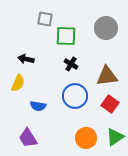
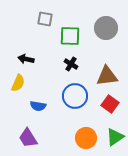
green square: moved 4 px right
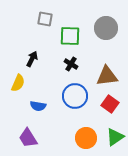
black arrow: moved 6 px right; rotated 105 degrees clockwise
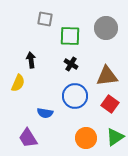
black arrow: moved 1 px left, 1 px down; rotated 35 degrees counterclockwise
blue semicircle: moved 7 px right, 7 px down
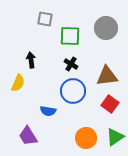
blue circle: moved 2 px left, 5 px up
blue semicircle: moved 3 px right, 2 px up
purple trapezoid: moved 2 px up
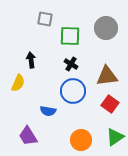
orange circle: moved 5 px left, 2 px down
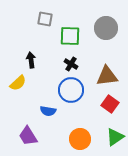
yellow semicircle: rotated 24 degrees clockwise
blue circle: moved 2 px left, 1 px up
orange circle: moved 1 px left, 1 px up
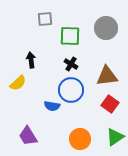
gray square: rotated 14 degrees counterclockwise
blue semicircle: moved 4 px right, 5 px up
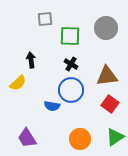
purple trapezoid: moved 1 px left, 2 px down
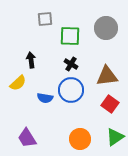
blue semicircle: moved 7 px left, 8 px up
